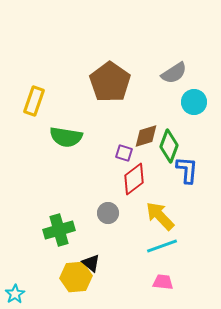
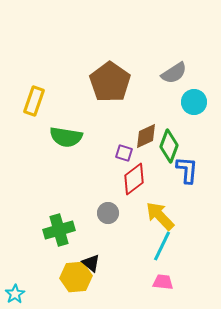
brown diamond: rotated 8 degrees counterclockwise
cyan line: rotated 44 degrees counterclockwise
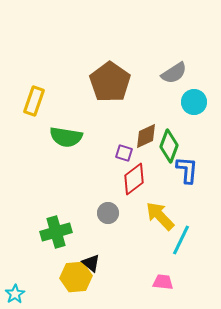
green cross: moved 3 px left, 2 px down
cyan line: moved 19 px right, 6 px up
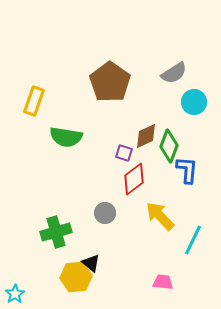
gray circle: moved 3 px left
cyan line: moved 12 px right
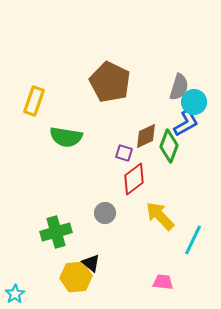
gray semicircle: moved 5 px right, 14 px down; rotated 40 degrees counterclockwise
brown pentagon: rotated 9 degrees counterclockwise
blue L-shape: moved 1 px left, 47 px up; rotated 56 degrees clockwise
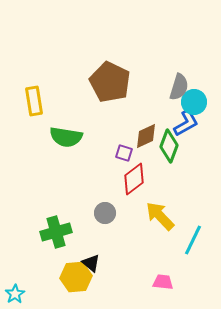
yellow rectangle: rotated 28 degrees counterclockwise
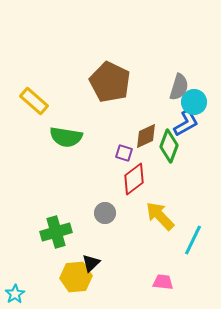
yellow rectangle: rotated 40 degrees counterclockwise
black triangle: rotated 36 degrees clockwise
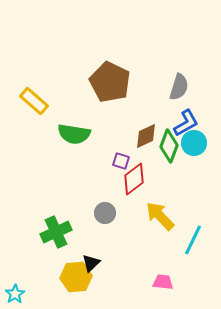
cyan circle: moved 41 px down
green semicircle: moved 8 px right, 3 px up
purple square: moved 3 px left, 8 px down
green cross: rotated 8 degrees counterclockwise
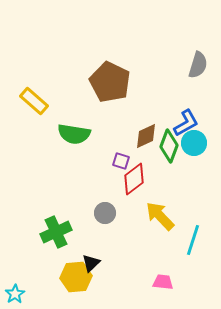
gray semicircle: moved 19 px right, 22 px up
cyan line: rotated 8 degrees counterclockwise
